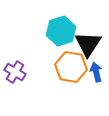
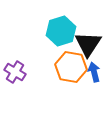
blue arrow: moved 2 px left
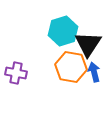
cyan hexagon: moved 2 px right
purple cross: moved 1 px right, 1 px down; rotated 20 degrees counterclockwise
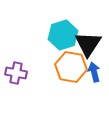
cyan hexagon: moved 4 px down
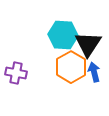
cyan hexagon: rotated 20 degrees clockwise
orange hexagon: rotated 20 degrees clockwise
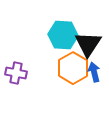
orange hexagon: moved 2 px right, 1 px down
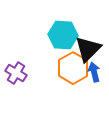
black triangle: moved 5 px down; rotated 12 degrees clockwise
purple cross: rotated 20 degrees clockwise
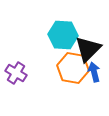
orange hexagon: rotated 20 degrees counterclockwise
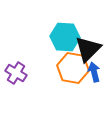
cyan hexagon: moved 2 px right, 2 px down
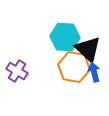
black triangle: rotated 32 degrees counterclockwise
orange hexagon: moved 1 px right, 1 px up
purple cross: moved 1 px right, 2 px up
